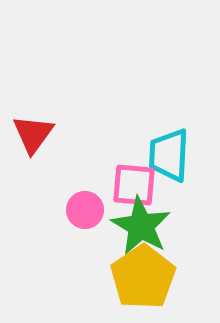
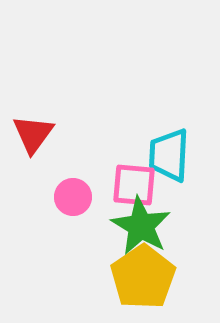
pink circle: moved 12 px left, 13 px up
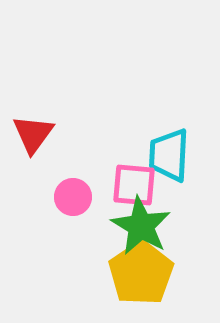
yellow pentagon: moved 2 px left, 4 px up
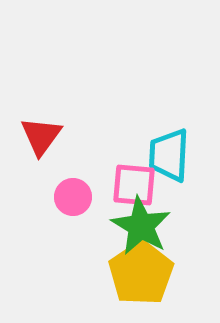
red triangle: moved 8 px right, 2 px down
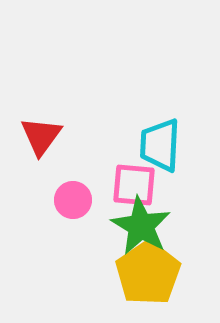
cyan trapezoid: moved 9 px left, 10 px up
pink circle: moved 3 px down
yellow pentagon: moved 7 px right
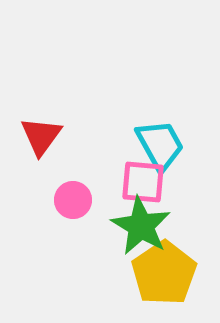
cyan trapezoid: rotated 148 degrees clockwise
pink square: moved 9 px right, 3 px up
yellow pentagon: moved 16 px right
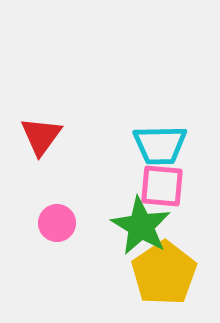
cyan trapezoid: rotated 118 degrees clockwise
pink square: moved 19 px right, 4 px down
pink circle: moved 16 px left, 23 px down
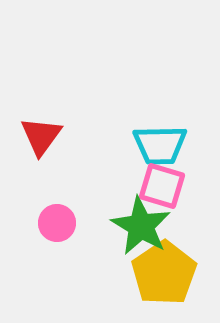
pink square: rotated 12 degrees clockwise
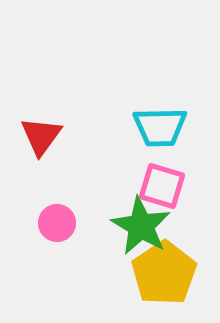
cyan trapezoid: moved 18 px up
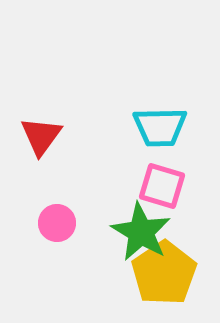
green star: moved 6 px down
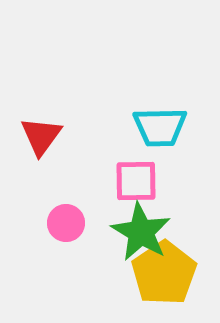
pink square: moved 26 px left, 5 px up; rotated 18 degrees counterclockwise
pink circle: moved 9 px right
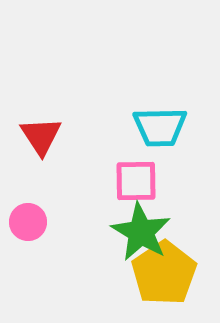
red triangle: rotated 9 degrees counterclockwise
pink circle: moved 38 px left, 1 px up
